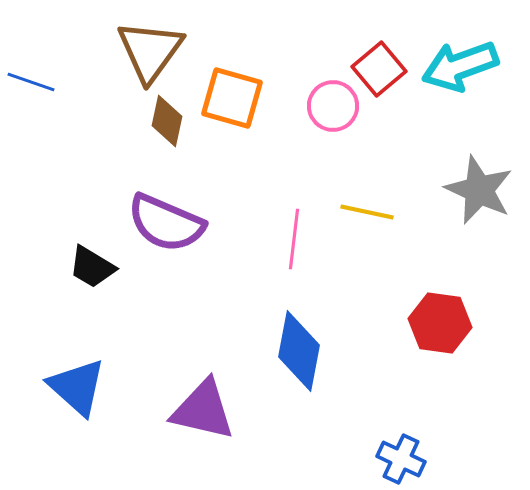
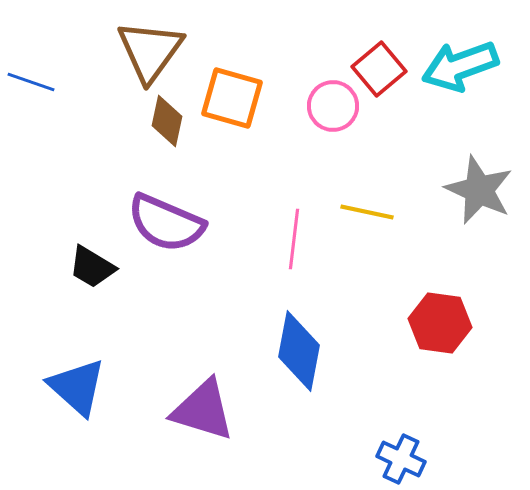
purple triangle: rotated 4 degrees clockwise
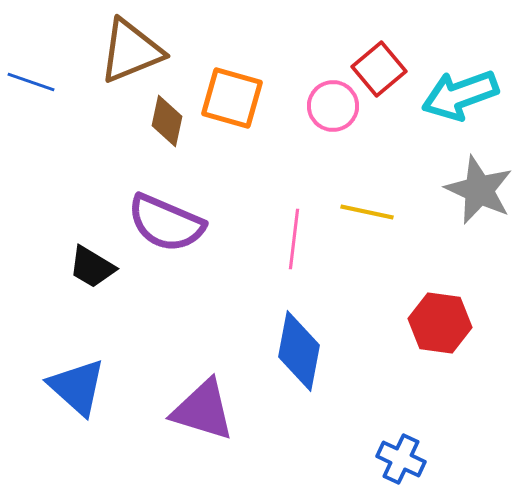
brown triangle: moved 19 px left; rotated 32 degrees clockwise
cyan arrow: moved 29 px down
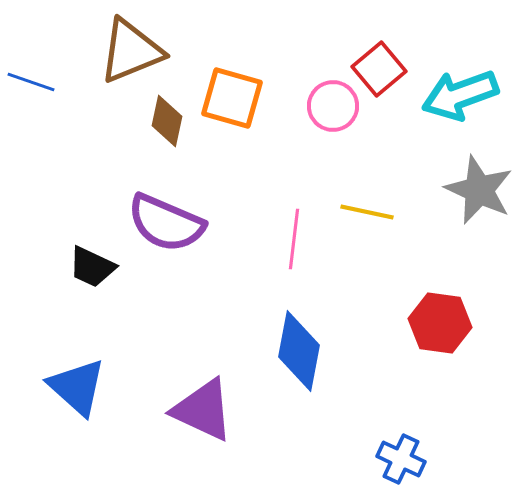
black trapezoid: rotated 6 degrees counterclockwise
purple triangle: rotated 8 degrees clockwise
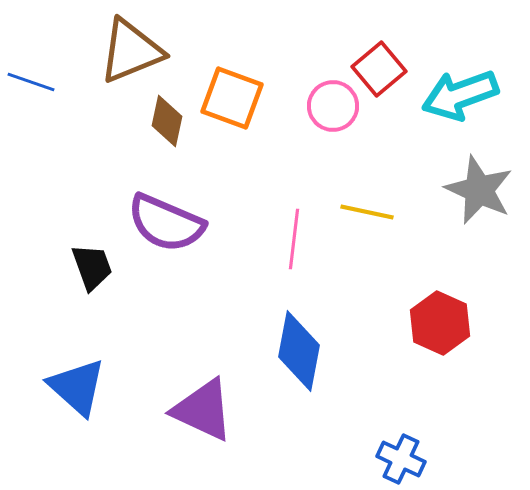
orange square: rotated 4 degrees clockwise
black trapezoid: rotated 135 degrees counterclockwise
red hexagon: rotated 16 degrees clockwise
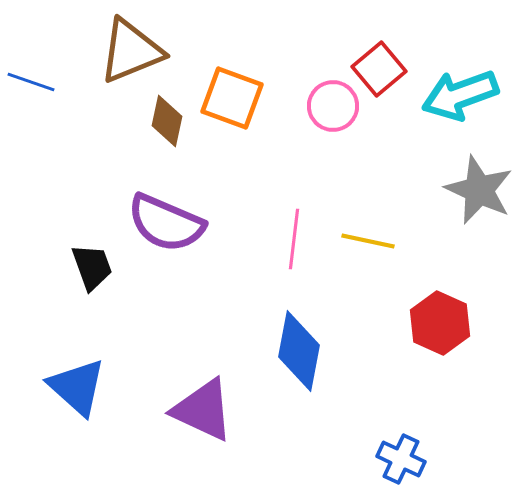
yellow line: moved 1 px right, 29 px down
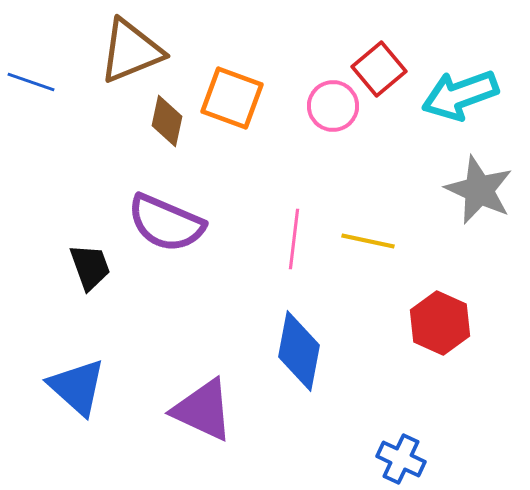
black trapezoid: moved 2 px left
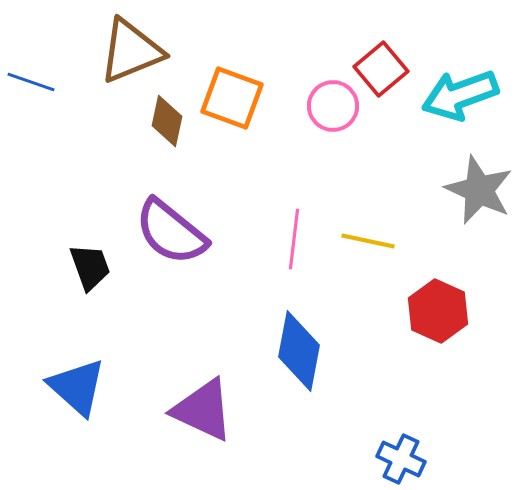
red square: moved 2 px right
purple semicircle: moved 5 px right, 9 px down; rotated 16 degrees clockwise
red hexagon: moved 2 px left, 12 px up
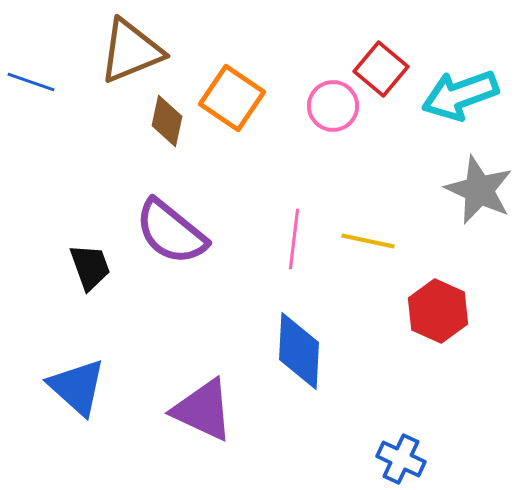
red square: rotated 10 degrees counterclockwise
orange square: rotated 14 degrees clockwise
blue diamond: rotated 8 degrees counterclockwise
